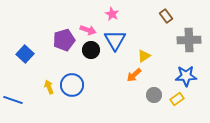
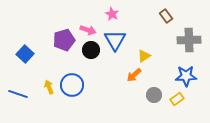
blue line: moved 5 px right, 6 px up
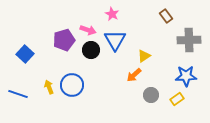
gray circle: moved 3 px left
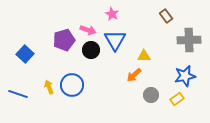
yellow triangle: rotated 32 degrees clockwise
blue star: moved 1 px left; rotated 10 degrees counterclockwise
